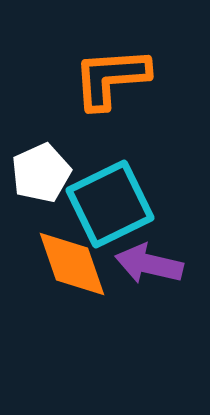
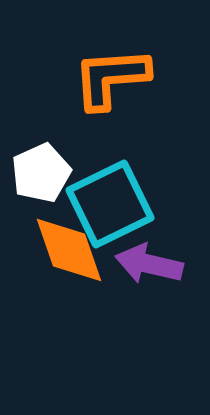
orange diamond: moved 3 px left, 14 px up
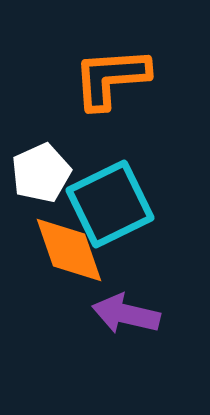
purple arrow: moved 23 px left, 50 px down
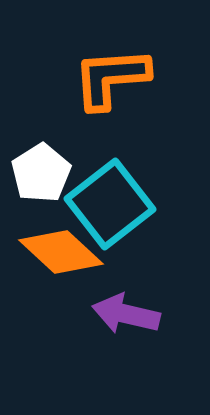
white pentagon: rotated 8 degrees counterclockwise
cyan square: rotated 12 degrees counterclockwise
orange diamond: moved 8 px left, 2 px down; rotated 28 degrees counterclockwise
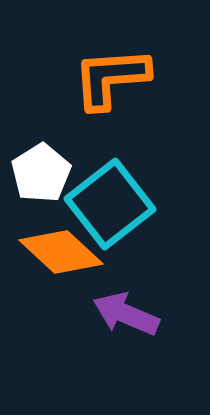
purple arrow: rotated 10 degrees clockwise
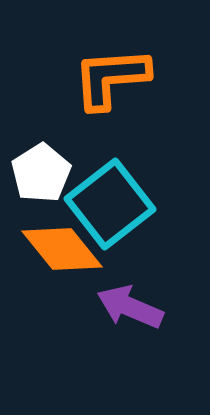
orange diamond: moved 1 px right, 3 px up; rotated 8 degrees clockwise
purple arrow: moved 4 px right, 7 px up
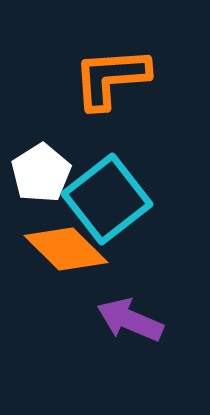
cyan square: moved 3 px left, 5 px up
orange diamond: moved 4 px right; rotated 6 degrees counterclockwise
purple arrow: moved 13 px down
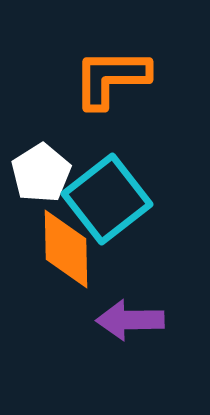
orange L-shape: rotated 4 degrees clockwise
orange diamond: rotated 44 degrees clockwise
purple arrow: rotated 24 degrees counterclockwise
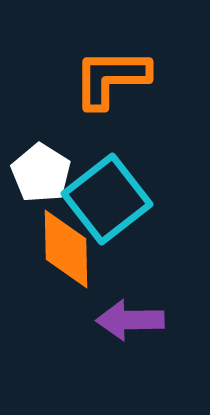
white pentagon: rotated 8 degrees counterclockwise
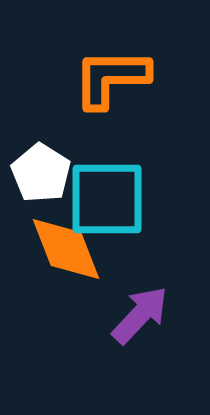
cyan square: rotated 38 degrees clockwise
orange diamond: rotated 20 degrees counterclockwise
purple arrow: moved 10 px right, 5 px up; rotated 134 degrees clockwise
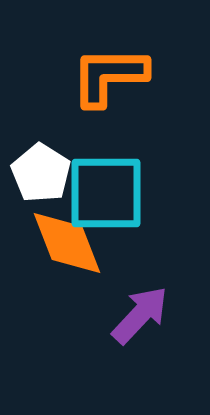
orange L-shape: moved 2 px left, 2 px up
cyan square: moved 1 px left, 6 px up
orange diamond: moved 1 px right, 6 px up
